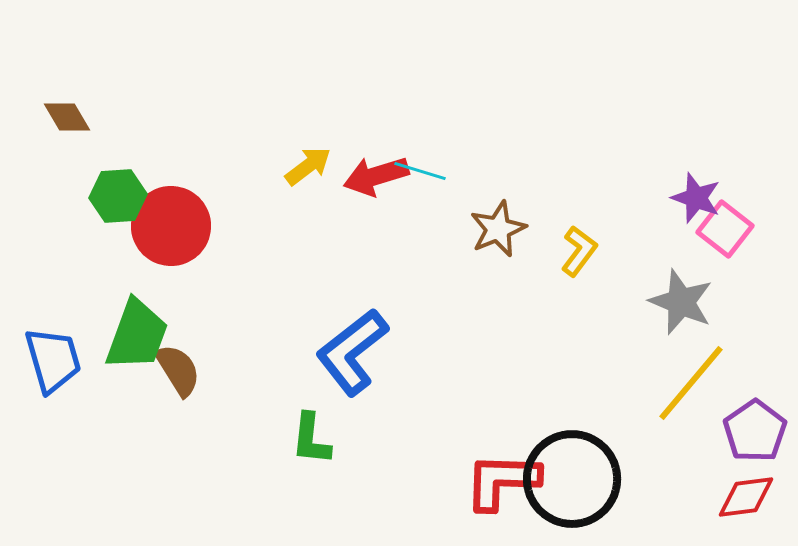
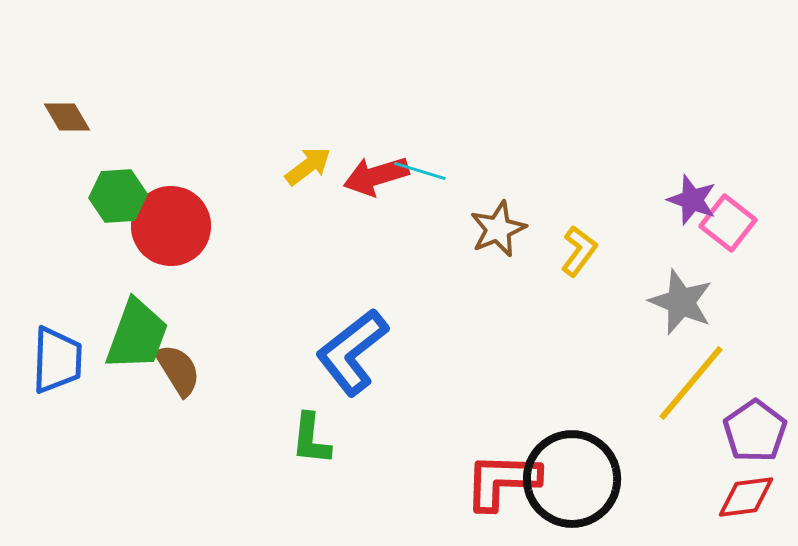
purple star: moved 4 px left, 2 px down
pink square: moved 3 px right, 6 px up
blue trapezoid: moved 4 px right; rotated 18 degrees clockwise
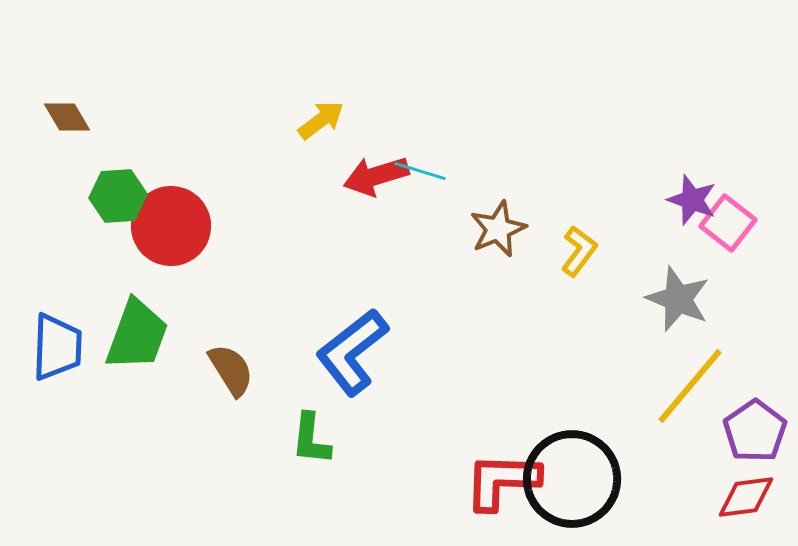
yellow arrow: moved 13 px right, 46 px up
gray star: moved 3 px left, 3 px up
blue trapezoid: moved 13 px up
brown semicircle: moved 53 px right
yellow line: moved 1 px left, 3 px down
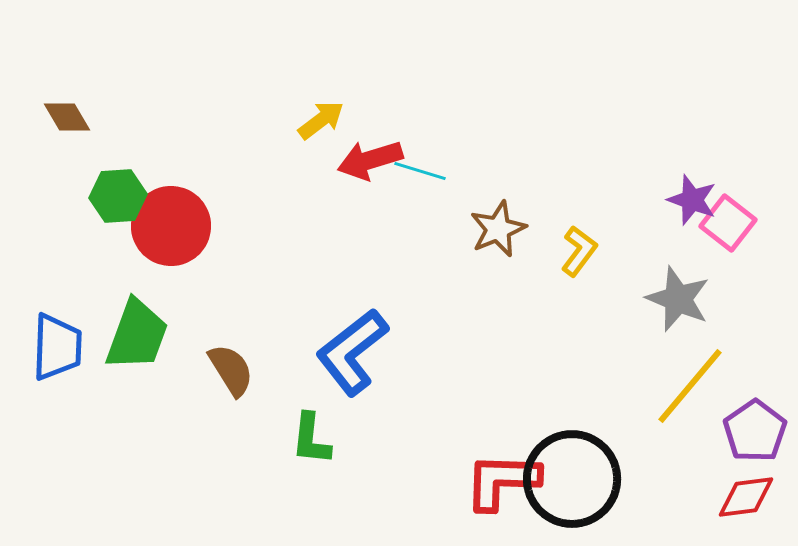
red arrow: moved 6 px left, 16 px up
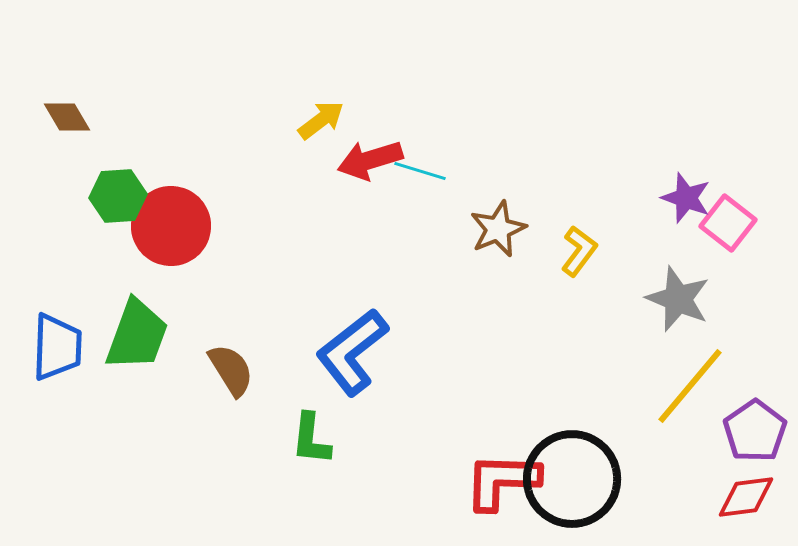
purple star: moved 6 px left, 2 px up
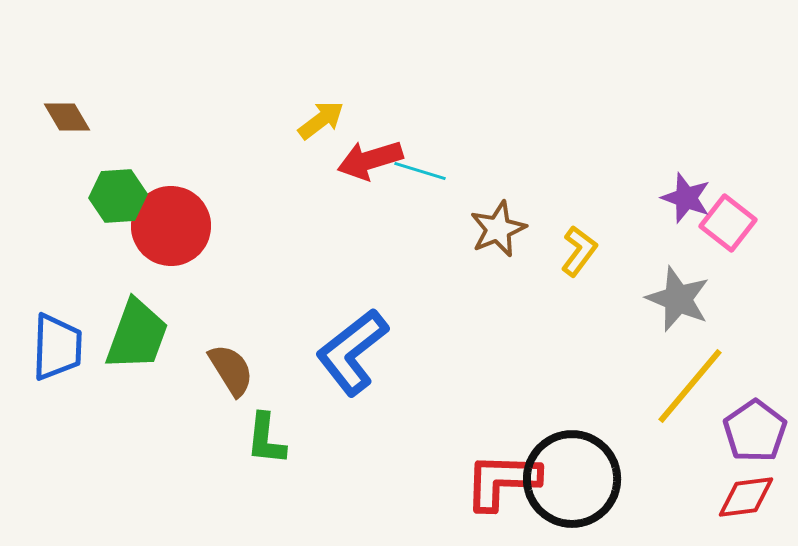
green L-shape: moved 45 px left
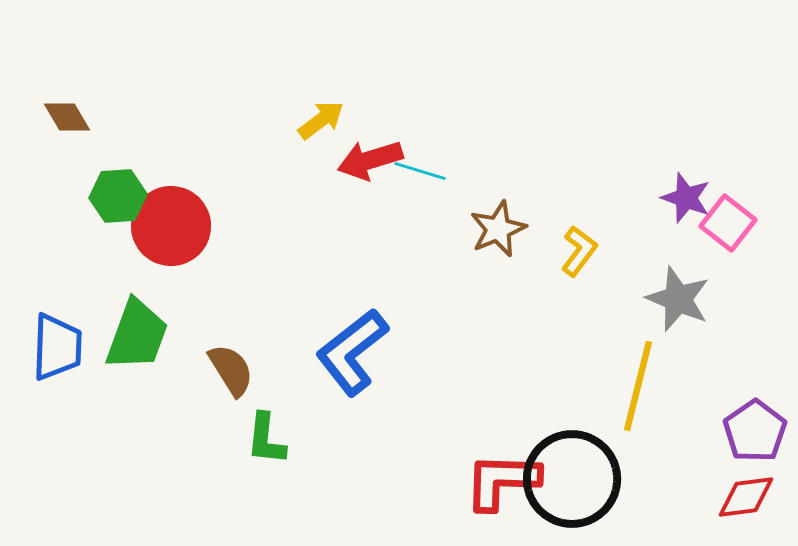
yellow line: moved 52 px left; rotated 26 degrees counterclockwise
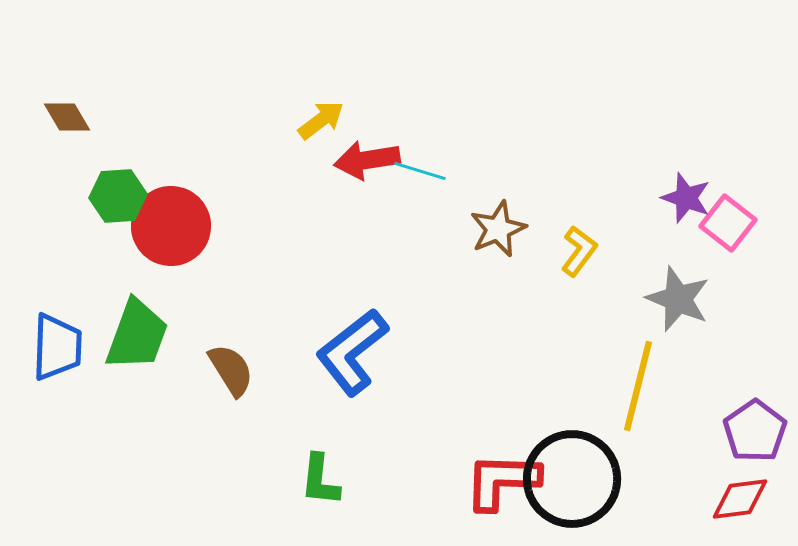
red arrow: moved 3 px left; rotated 8 degrees clockwise
green L-shape: moved 54 px right, 41 px down
red diamond: moved 6 px left, 2 px down
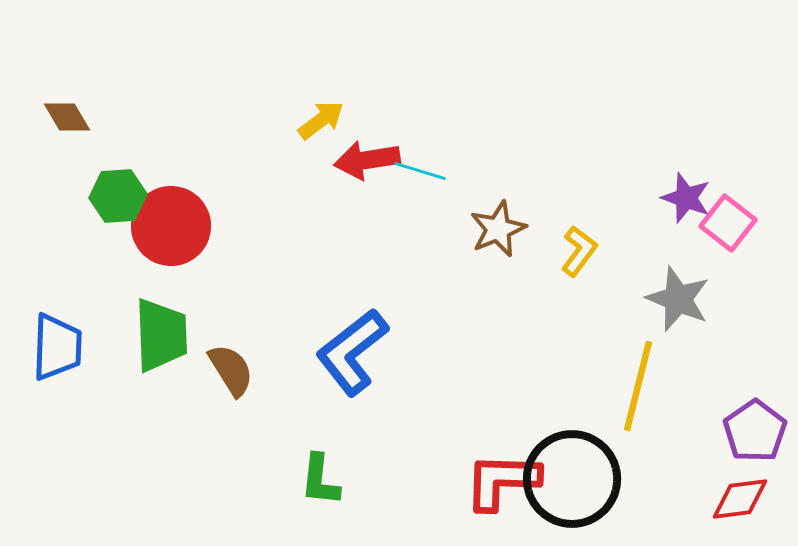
green trapezoid: moved 24 px right; rotated 22 degrees counterclockwise
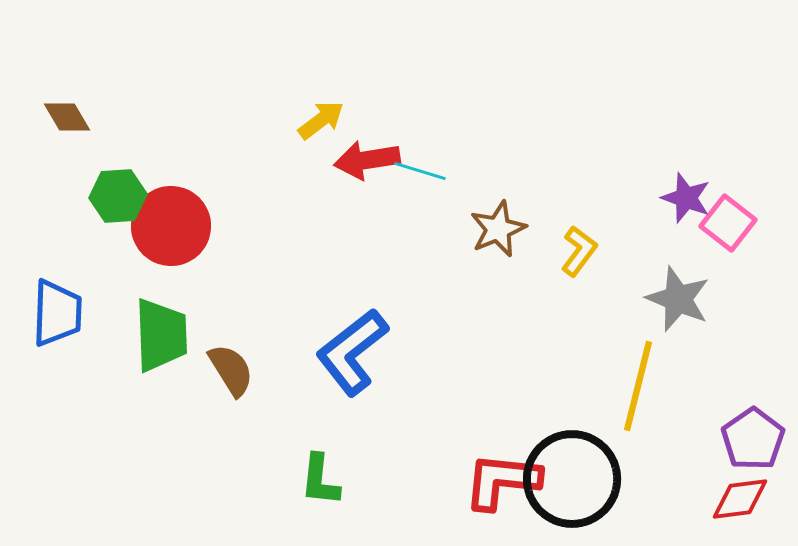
blue trapezoid: moved 34 px up
purple pentagon: moved 2 px left, 8 px down
red L-shape: rotated 4 degrees clockwise
